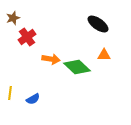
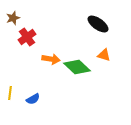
orange triangle: rotated 16 degrees clockwise
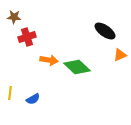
brown star: moved 1 px right, 1 px up; rotated 24 degrees clockwise
black ellipse: moved 7 px right, 7 px down
red cross: rotated 18 degrees clockwise
orange triangle: moved 16 px right; rotated 40 degrees counterclockwise
orange arrow: moved 2 px left, 1 px down
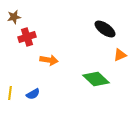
brown star: rotated 16 degrees counterclockwise
black ellipse: moved 2 px up
green diamond: moved 19 px right, 12 px down
blue semicircle: moved 5 px up
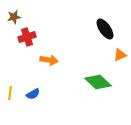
black ellipse: rotated 20 degrees clockwise
green diamond: moved 2 px right, 3 px down
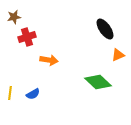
orange triangle: moved 2 px left
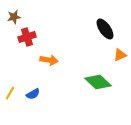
orange triangle: moved 2 px right
yellow line: rotated 24 degrees clockwise
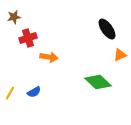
black ellipse: moved 2 px right
red cross: moved 1 px right, 1 px down
orange arrow: moved 3 px up
blue semicircle: moved 1 px right, 2 px up
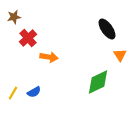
red cross: rotated 24 degrees counterclockwise
orange triangle: rotated 40 degrees counterclockwise
green diamond: rotated 68 degrees counterclockwise
yellow line: moved 3 px right
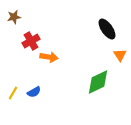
red cross: moved 3 px right, 3 px down; rotated 12 degrees clockwise
